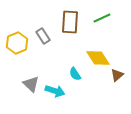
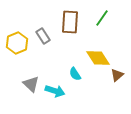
green line: rotated 30 degrees counterclockwise
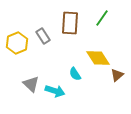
brown rectangle: moved 1 px down
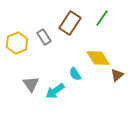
brown rectangle: rotated 30 degrees clockwise
gray rectangle: moved 1 px right, 1 px down
gray triangle: rotated 12 degrees clockwise
cyan arrow: rotated 126 degrees clockwise
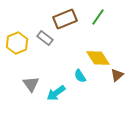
green line: moved 4 px left, 1 px up
brown rectangle: moved 5 px left, 4 px up; rotated 35 degrees clockwise
gray rectangle: moved 1 px right, 1 px down; rotated 21 degrees counterclockwise
cyan semicircle: moved 5 px right, 2 px down
cyan arrow: moved 1 px right, 2 px down
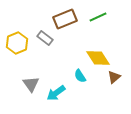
green line: rotated 30 degrees clockwise
brown triangle: moved 3 px left, 2 px down
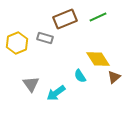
gray rectangle: rotated 21 degrees counterclockwise
yellow diamond: moved 1 px down
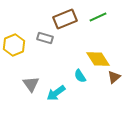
yellow hexagon: moved 3 px left, 2 px down
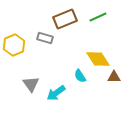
brown triangle: rotated 40 degrees clockwise
